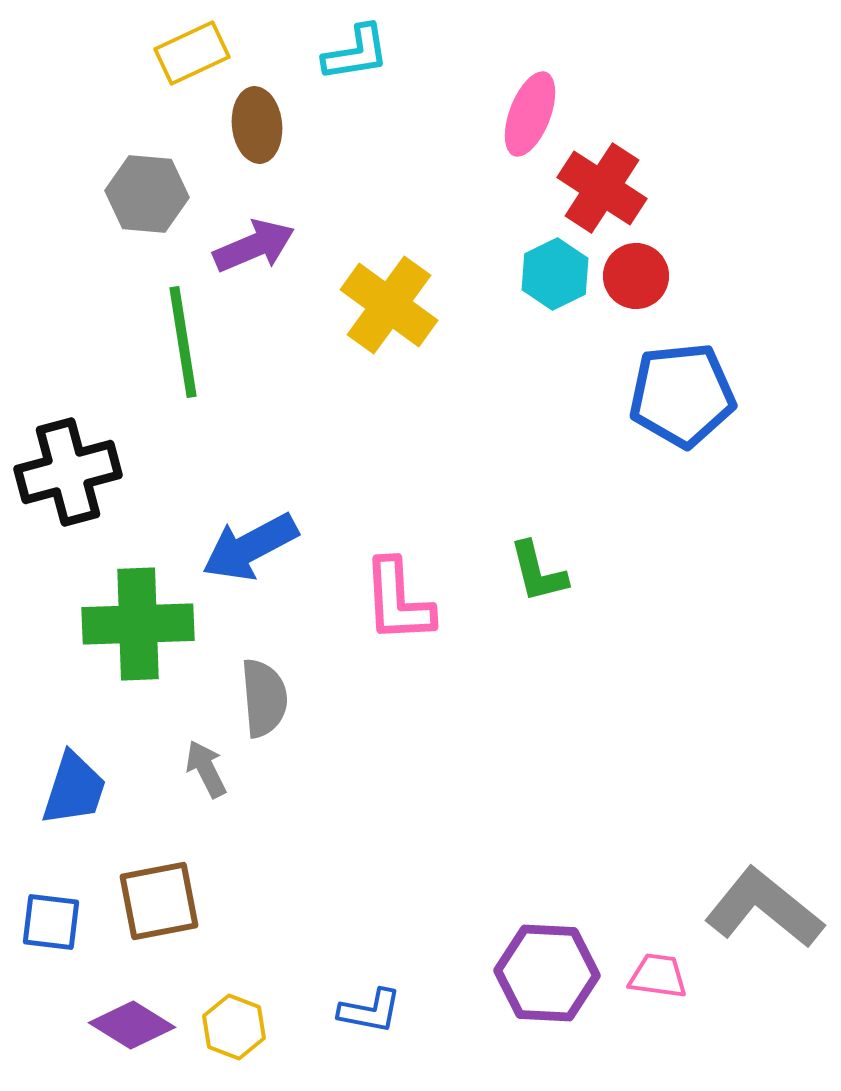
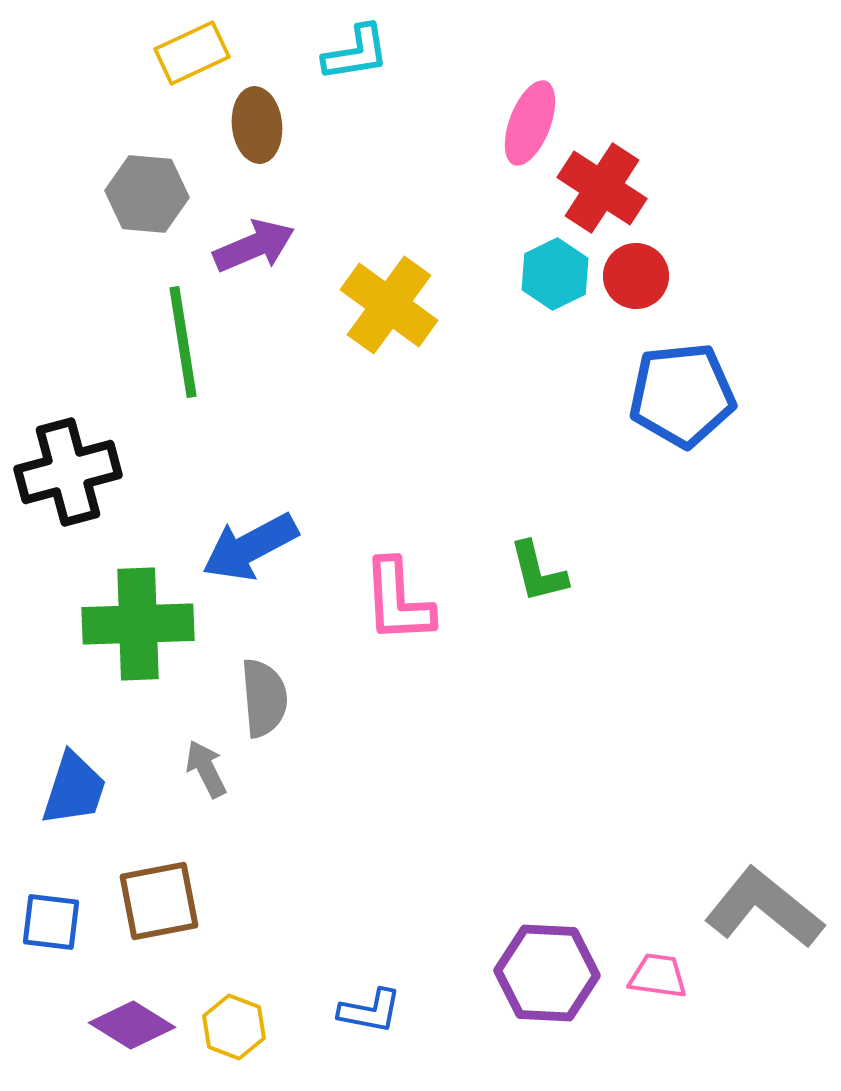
pink ellipse: moved 9 px down
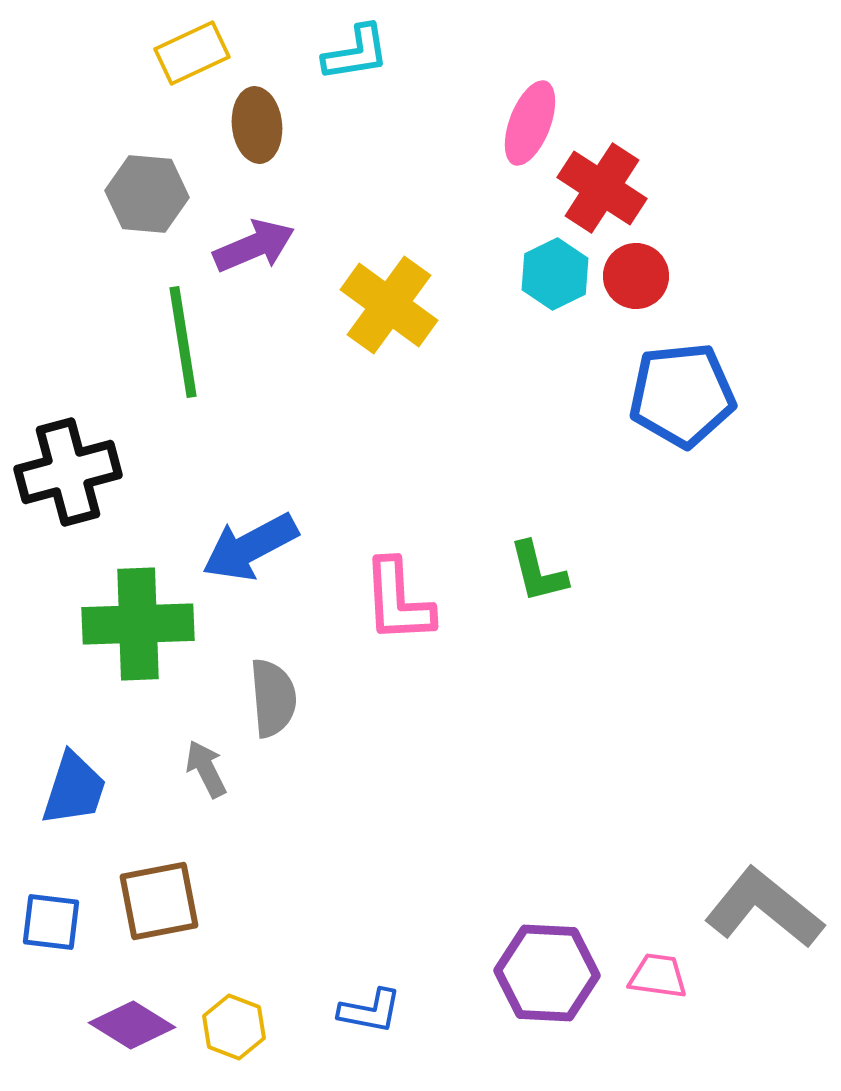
gray semicircle: moved 9 px right
